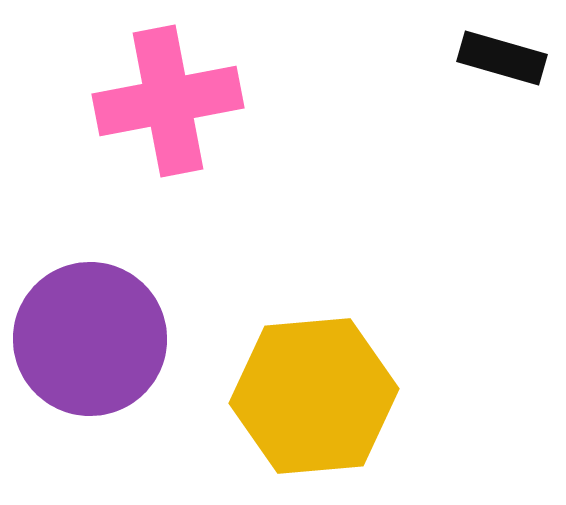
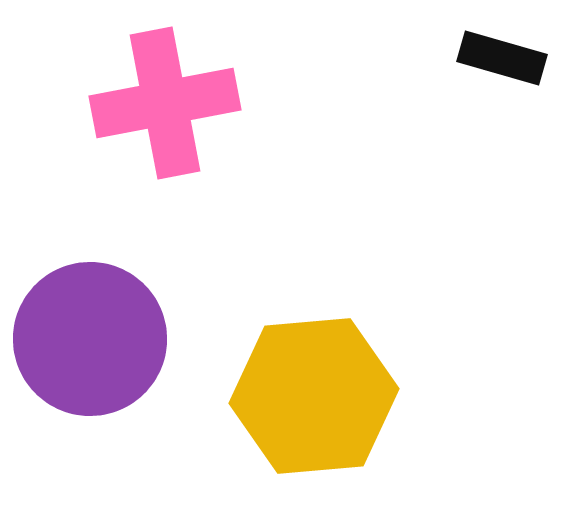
pink cross: moved 3 px left, 2 px down
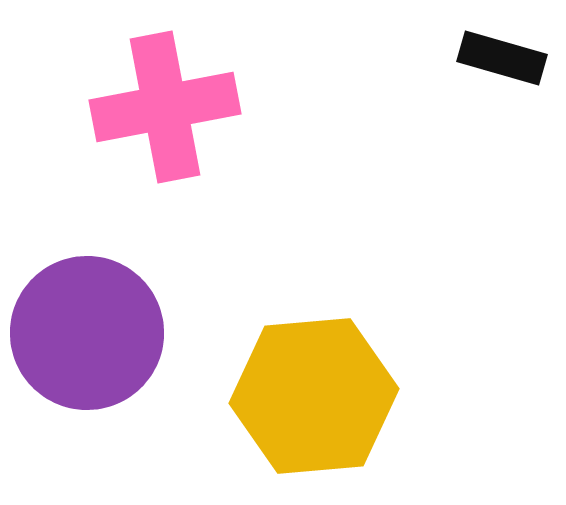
pink cross: moved 4 px down
purple circle: moved 3 px left, 6 px up
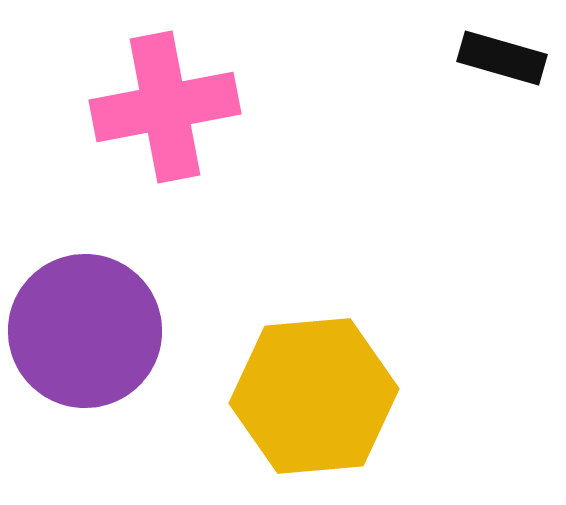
purple circle: moved 2 px left, 2 px up
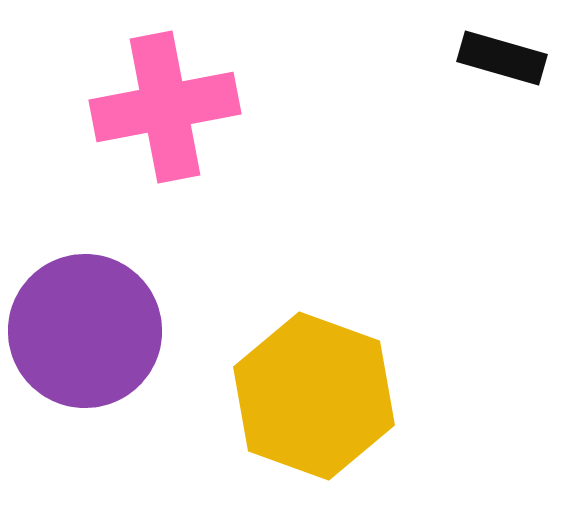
yellow hexagon: rotated 25 degrees clockwise
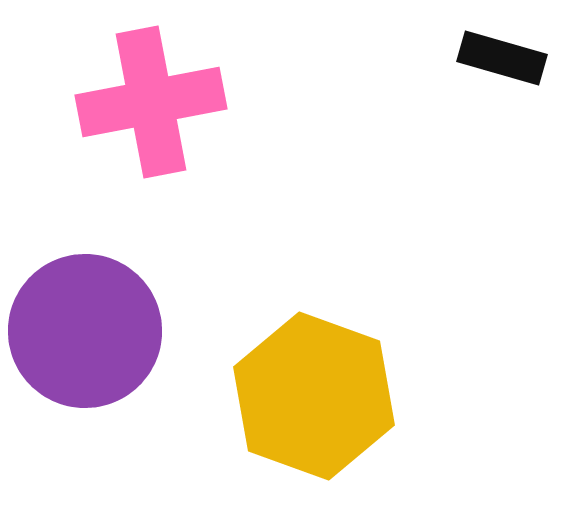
pink cross: moved 14 px left, 5 px up
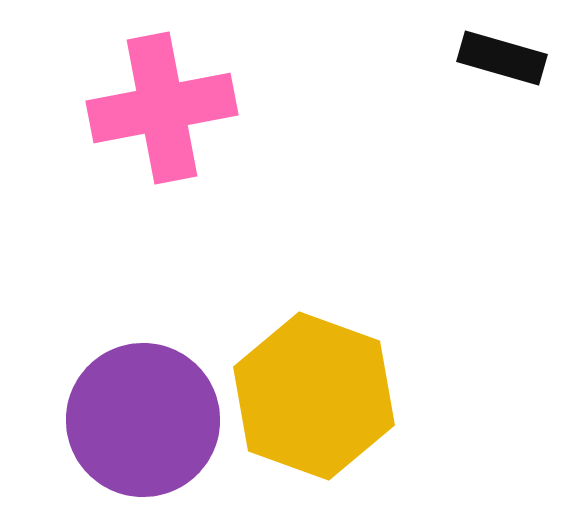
pink cross: moved 11 px right, 6 px down
purple circle: moved 58 px right, 89 px down
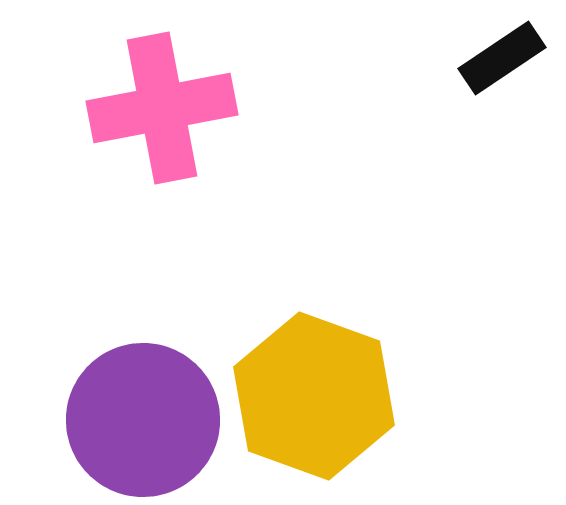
black rectangle: rotated 50 degrees counterclockwise
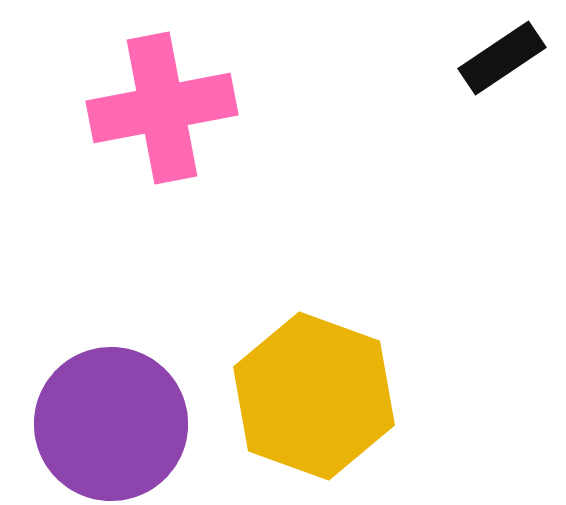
purple circle: moved 32 px left, 4 px down
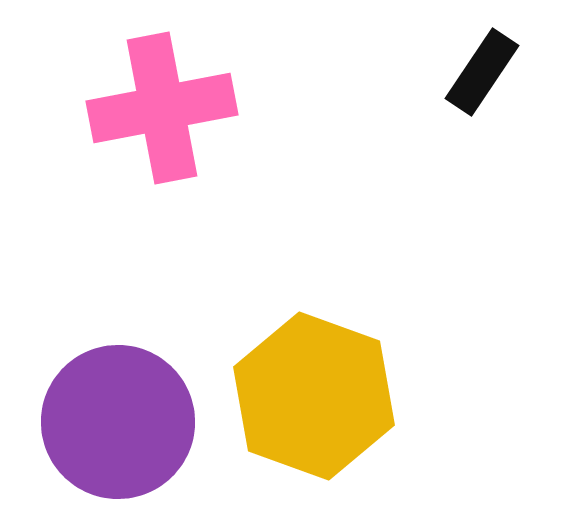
black rectangle: moved 20 px left, 14 px down; rotated 22 degrees counterclockwise
purple circle: moved 7 px right, 2 px up
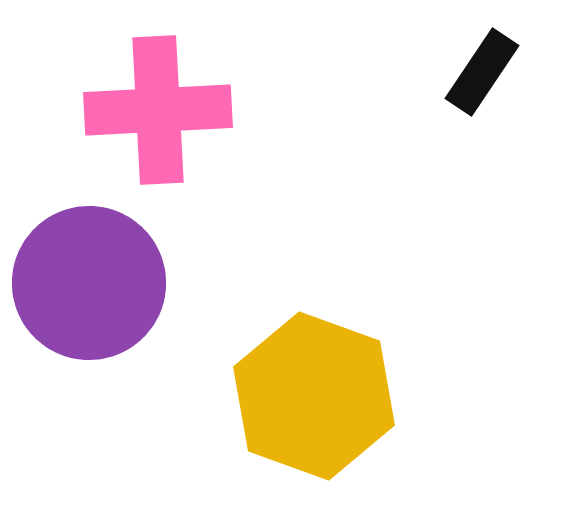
pink cross: moved 4 px left, 2 px down; rotated 8 degrees clockwise
purple circle: moved 29 px left, 139 px up
